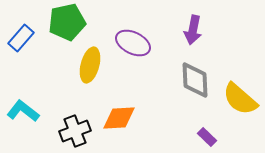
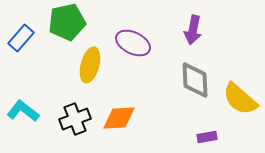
black cross: moved 12 px up
purple rectangle: rotated 54 degrees counterclockwise
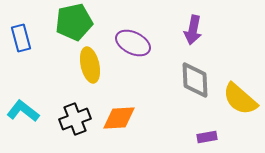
green pentagon: moved 7 px right
blue rectangle: rotated 56 degrees counterclockwise
yellow ellipse: rotated 28 degrees counterclockwise
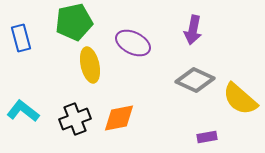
gray diamond: rotated 63 degrees counterclockwise
orange diamond: rotated 8 degrees counterclockwise
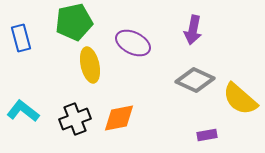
purple rectangle: moved 2 px up
